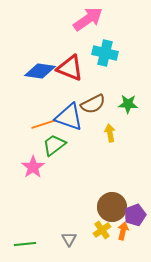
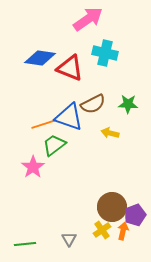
blue diamond: moved 13 px up
yellow arrow: rotated 66 degrees counterclockwise
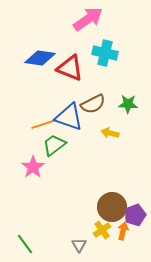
gray triangle: moved 10 px right, 6 px down
green line: rotated 60 degrees clockwise
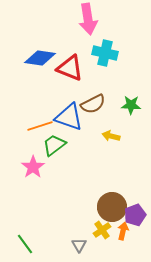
pink arrow: rotated 116 degrees clockwise
green star: moved 3 px right, 1 px down
orange line: moved 4 px left, 2 px down
yellow arrow: moved 1 px right, 3 px down
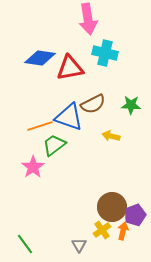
red triangle: rotated 32 degrees counterclockwise
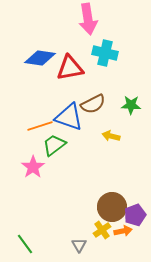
orange arrow: rotated 66 degrees clockwise
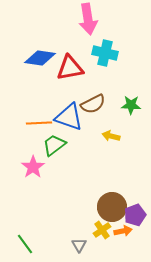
orange line: moved 1 px left, 3 px up; rotated 15 degrees clockwise
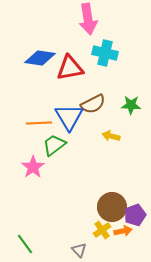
blue triangle: rotated 40 degrees clockwise
gray triangle: moved 5 px down; rotated 14 degrees counterclockwise
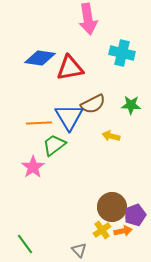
cyan cross: moved 17 px right
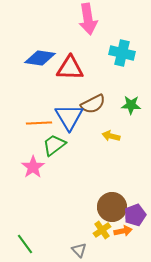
red triangle: rotated 12 degrees clockwise
